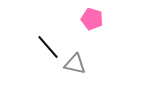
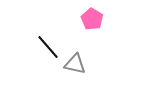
pink pentagon: rotated 15 degrees clockwise
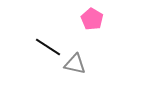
black line: rotated 16 degrees counterclockwise
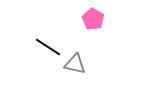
pink pentagon: moved 1 px right
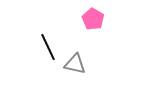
black line: rotated 32 degrees clockwise
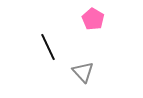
gray triangle: moved 8 px right, 8 px down; rotated 35 degrees clockwise
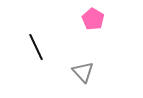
black line: moved 12 px left
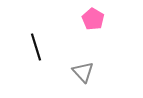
black line: rotated 8 degrees clockwise
